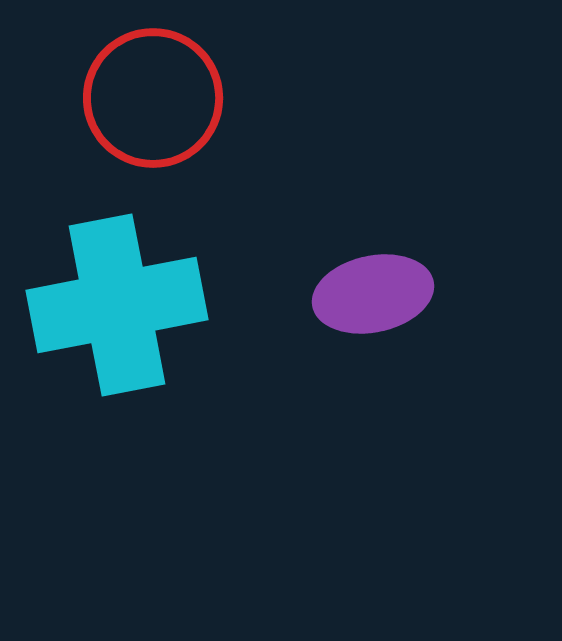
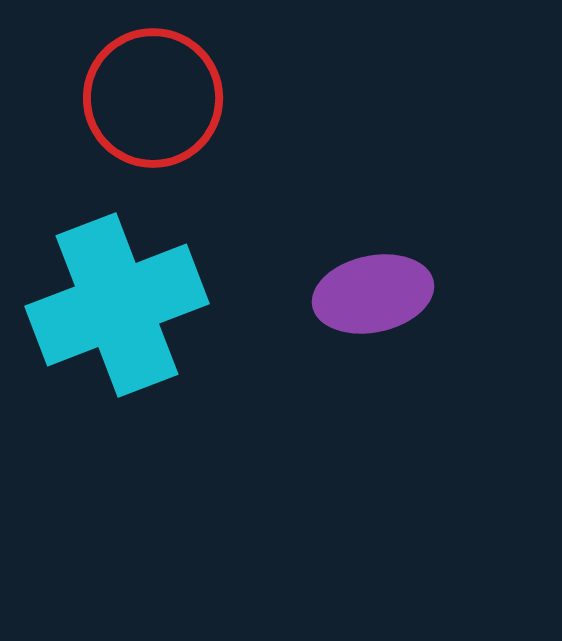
cyan cross: rotated 10 degrees counterclockwise
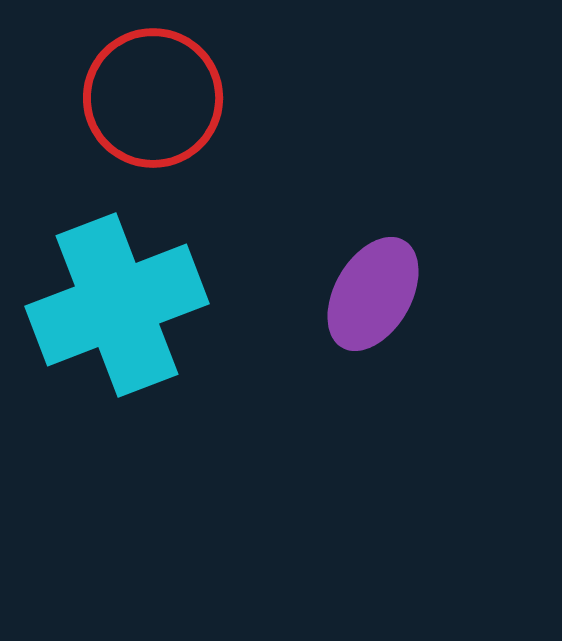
purple ellipse: rotated 48 degrees counterclockwise
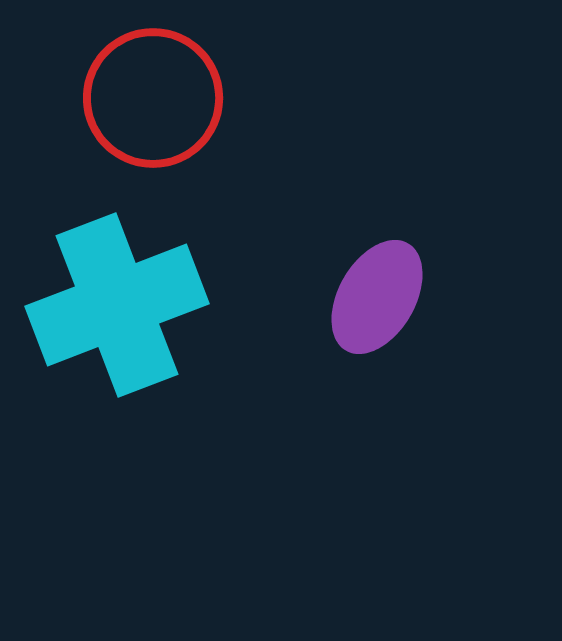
purple ellipse: moved 4 px right, 3 px down
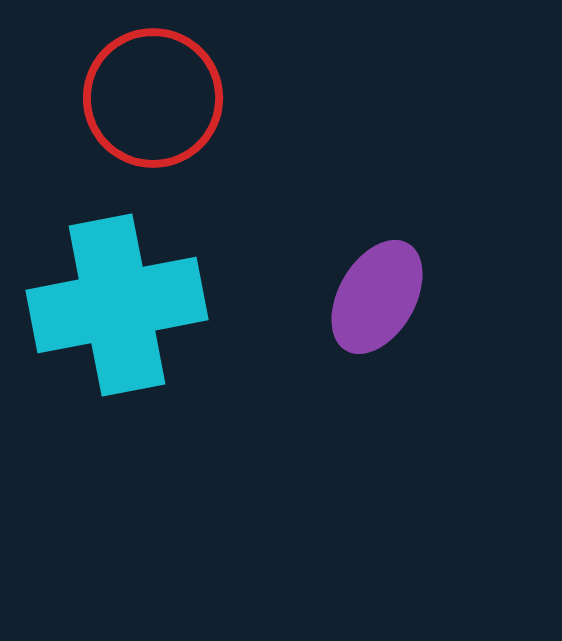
cyan cross: rotated 10 degrees clockwise
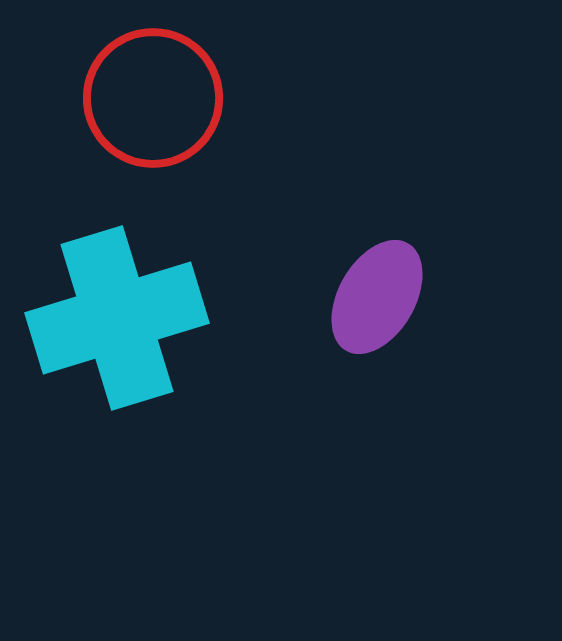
cyan cross: moved 13 px down; rotated 6 degrees counterclockwise
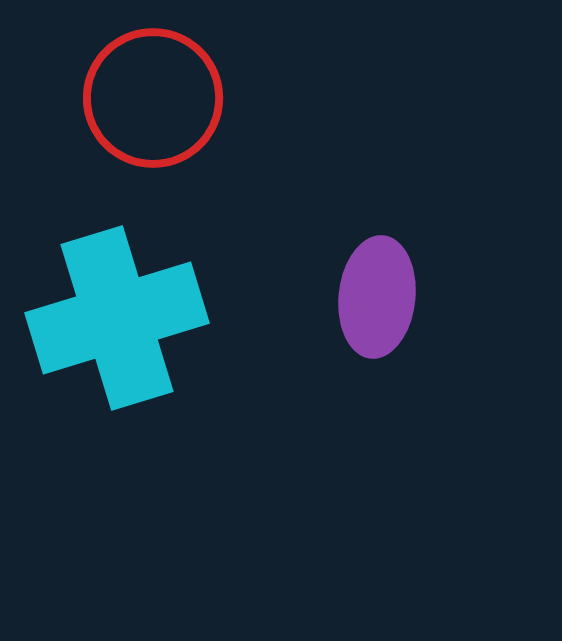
purple ellipse: rotated 24 degrees counterclockwise
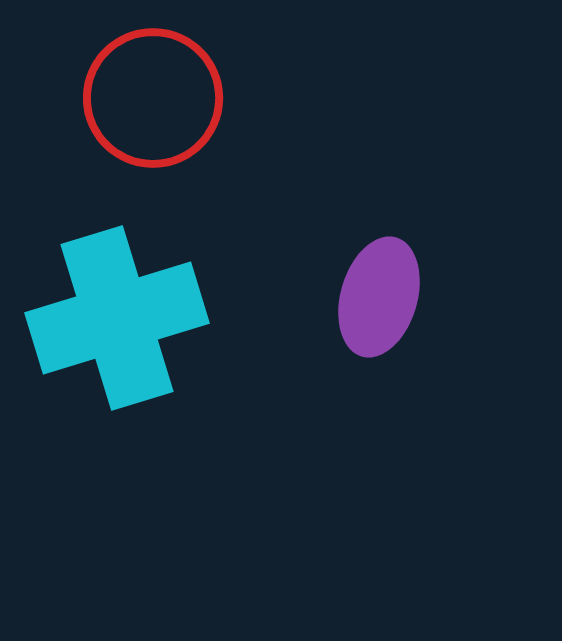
purple ellipse: moved 2 px right; rotated 10 degrees clockwise
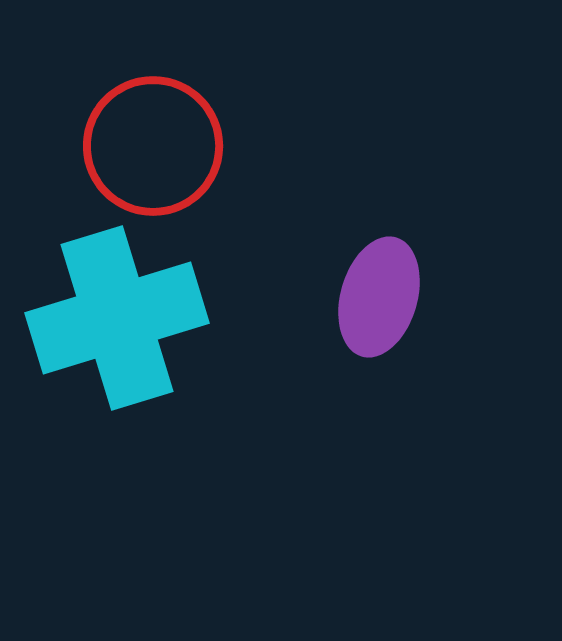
red circle: moved 48 px down
